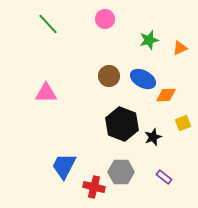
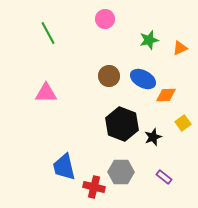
green line: moved 9 px down; rotated 15 degrees clockwise
yellow square: rotated 14 degrees counterclockwise
blue trapezoid: moved 1 px down; rotated 40 degrees counterclockwise
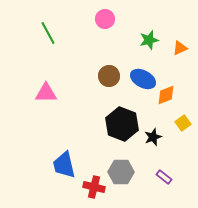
orange diamond: rotated 20 degrees counterclockwise
blue trapezoid: moved 2 px up
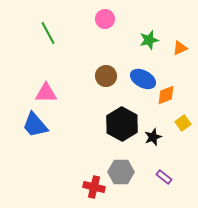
brown circle: moved 3 px left
black hexagon: rotated 8 degrees clockwise
blue trapezoid: moved 29 px left, 40 px up; rotated 28 degrees counterclockwise
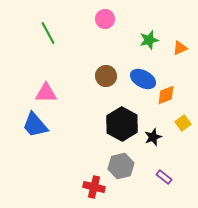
gray hexagon: moved 6 px up; rotated 15 degrees counterclockwise
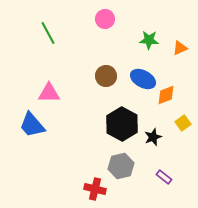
green star: rotated 18 degrees clockwise
pink triangle: moved 3 px right
blue trapezoid: moved 3 px left
red cross: moved 1 px right, 2 px down
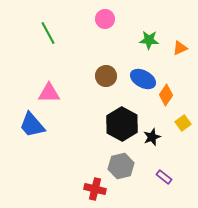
orange diamond: rotated 35 degrees counterclockwise
black star: moved 1 px left
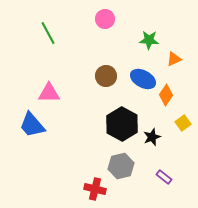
orange triangle: moved 6 px left, 11 px down
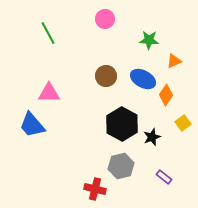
orange triangle: moved 2 px down
